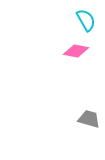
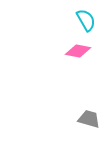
pink diamond: moved 2 px right
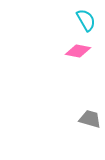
gray trapezoid: moved 1 px right
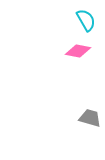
gray trapezoid: moved 1 px up
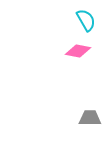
gray trapezoid: rotated 15 degrees counterclockwise
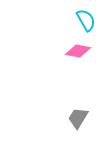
gray trapezoid: moved 12 px left; rotated 60 degrees counterclockwise
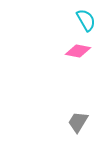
gray trapezoid: moved 4 px down
